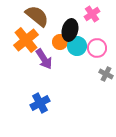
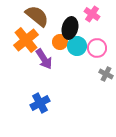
pink cross: rotated 21 degrees counterclockwise
black ellipse: moved 2 px up
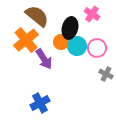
orange circle: moved 1 px right
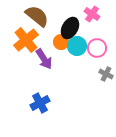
black ellipse: rotated 15 degrees clockwise
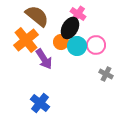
pink cross: moved 14 px left
pink circle: moved 1 px left, 3 px up
blue cross: rotated 24 degrees counterclockwise
